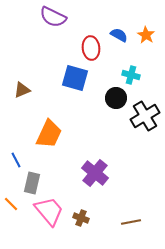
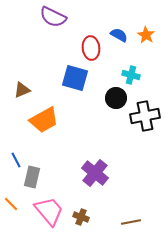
black cross: rotated 20 degrees clockwise
orange trapezoid: moved 5 px left, 14 px up; rotated 36 degrees clockwise
gray rectangle: moved 6 px up
brown cross: moved 1 px up
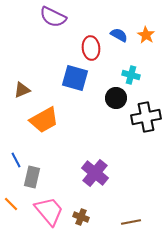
black cross: moved 1 px right, 1 px down
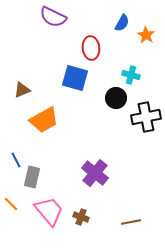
blue semicircle: moved 3 px right, 12 px up; rotated 90 degrees clockwise
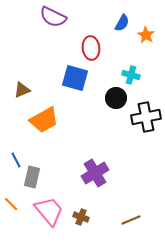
purple cross: rotated 20 degrees clockwise
brown line: moved 2 px up; rotated 12 degrees counterclockwise
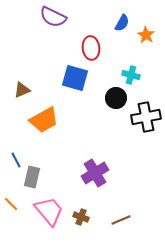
brown line: moved 10 px left
